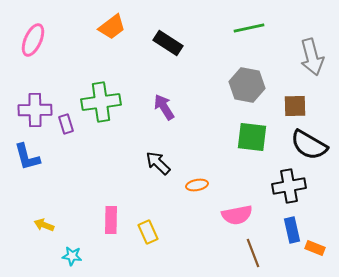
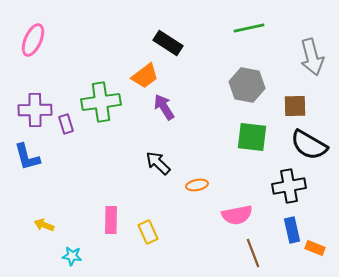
orange trapezoid: moved 33 px right, 49 px down
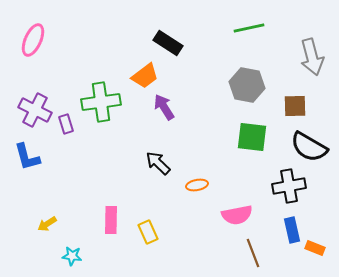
purple cross: rotated 28 degrees clockwise
black semicircle: moved 2 px down
yellow arrow: moved 3 px right, 1 px up; rotated 54 degrees counterclockwise
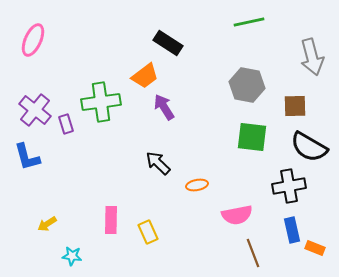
green line: moved 6 px up
purple cross: rotated 12 degrees clockwise
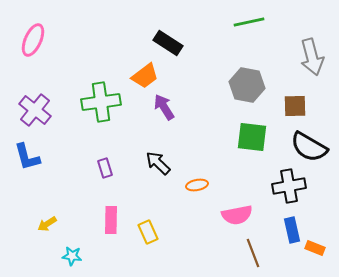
purple rectangle: moved 39 px right, 44 px down
